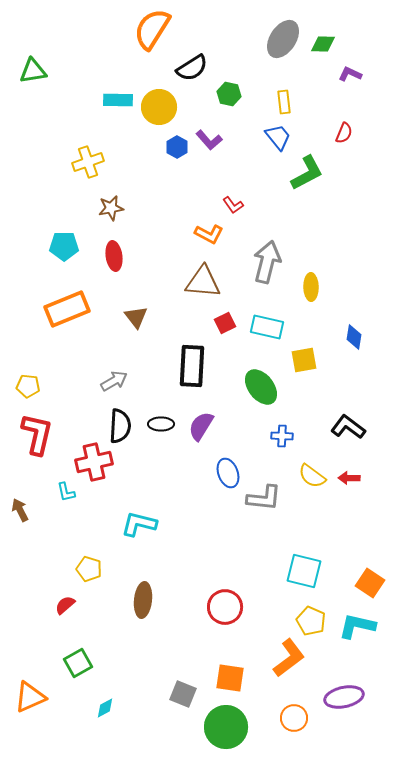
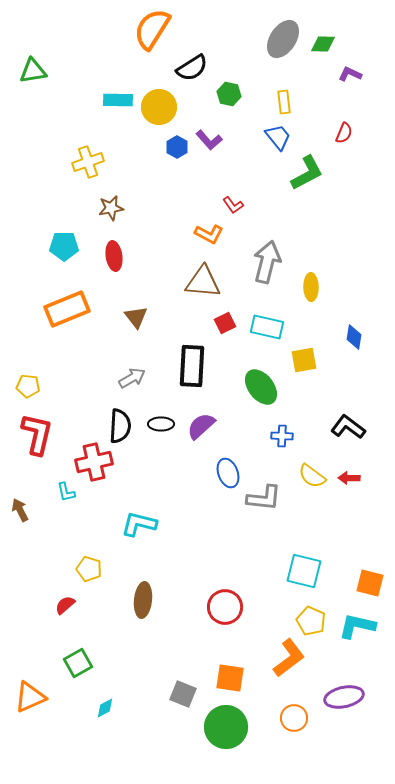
gray arrow at (114, 381): moved 18 px right, 3 px up
purple semicircle at (201, 426): rotated 16 degrees clockwise
orange square at (370, 583): rotated 20 degrees counterclockwise
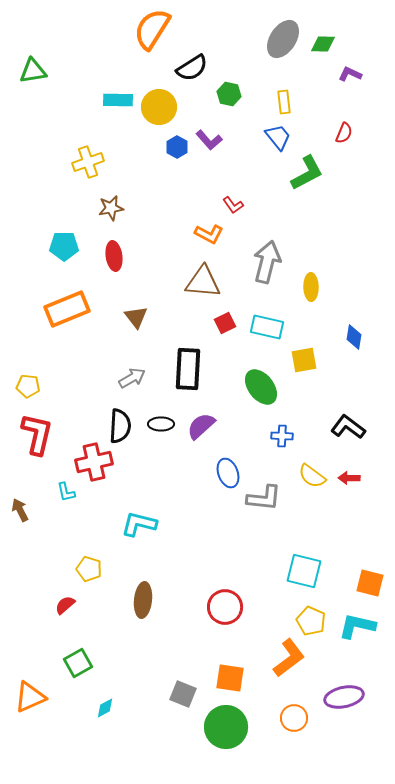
black rectangle at (192, 366): moved 4 px left, 3 px down
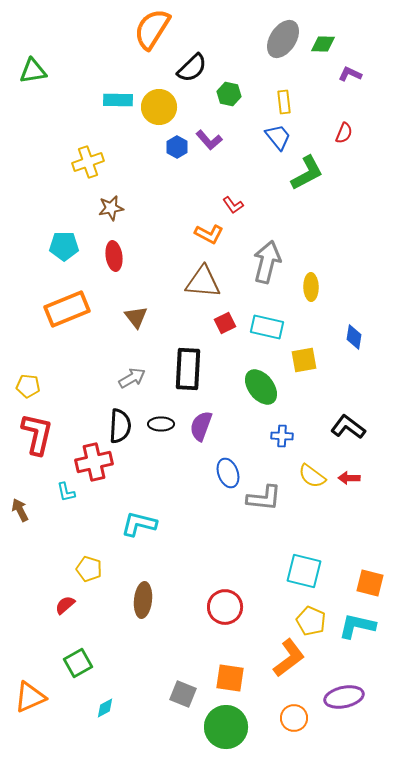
black semicircle at (192, 68): rotated 12 degrees counterclockwise
purple semicircle at (201, 426): rotated 28 degrees counterclockwise
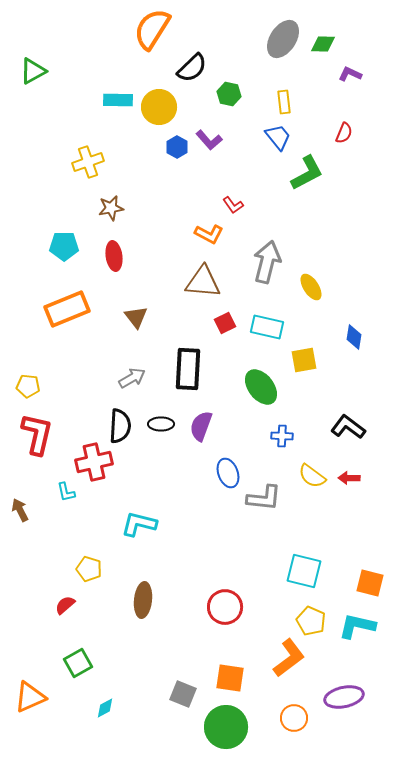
green triangle at (33, 71): rotated 20 degrees counterclockwise
yellow ellipse at (311, 287): rotated 32 degrees counterclockwise
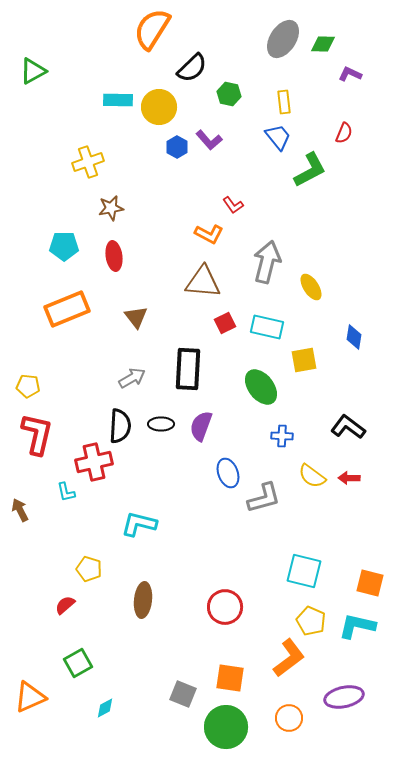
green L-shape at (307, 173): moved 3 px right, 3 px up
gray L-shape at (264, 498): rotated 21 degrees counterclockwise
orange circle at (294, 718): moved 5 px left
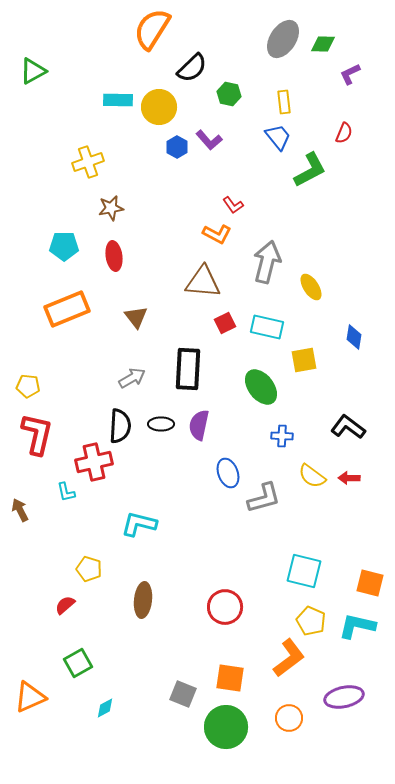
purple L-shape at (350, 74): rotated 50 degrees counterclockwise
orange L-shape at (209, 234): moved 8 px right
purple semicircle at (201, 426): moved 2 px left, 1 px up; rotated 8 degrees counterclockwise
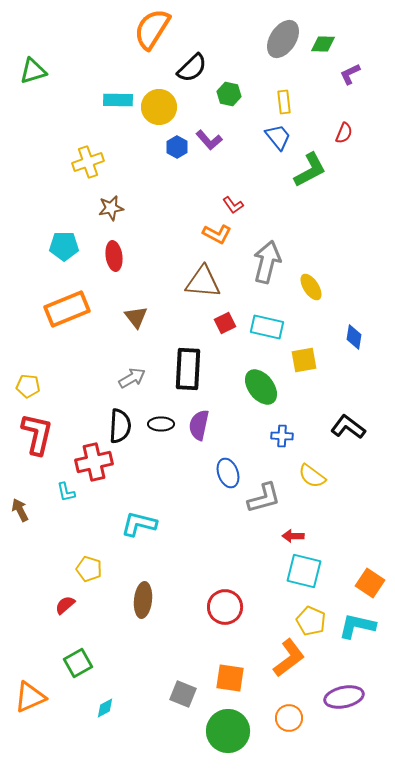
green triangle at (33, 71): rotated 12 degrees clockwise
red arrow at (349, 478): moved 56 px left, 58 px down
orange square at (370, 583): rotated 20 degrees clockwise
green circle at (226, 727): moved 2 px right, 4 px down
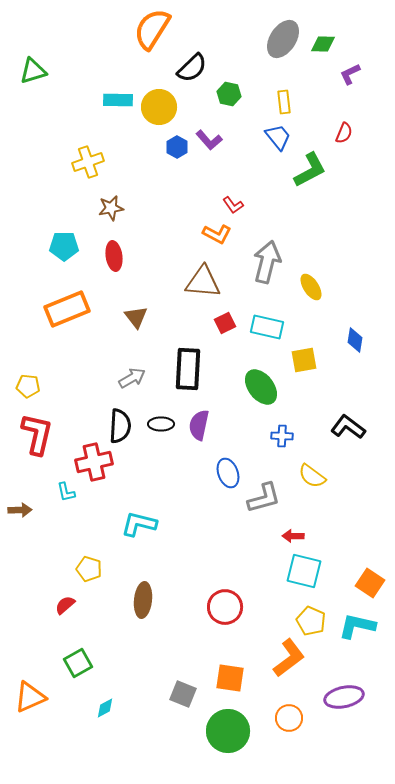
blue diamond at (354, 337): moved 1 px right, 3 px down
brown arrow at (20, 510): rotated 115 degrees clockwise
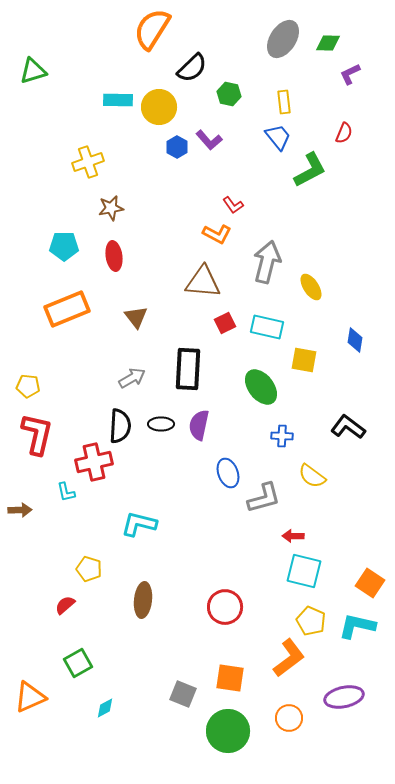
green diamond at (323, 44): moved 5 px right, 1 px up
yellow square at (304, 360): rotated 20 degrees clockwise
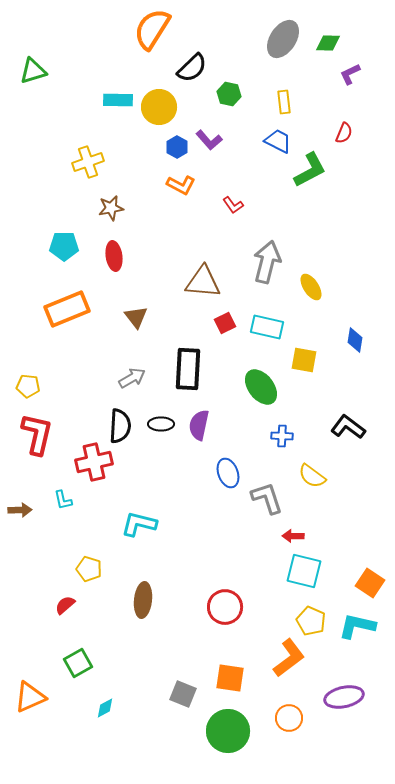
blue trapezoid at (278, 137): moved 4 px down; rotated 24 degrees counterclockwise
orange L-shape at (217, 234): moved 36 px left, 49 px up
cyan L-shape at (66, 492): moved 3 px left, 8 px down
gray L-shape at (264, 498): moved 3 px right; rotated 93 degrees counterclockwise
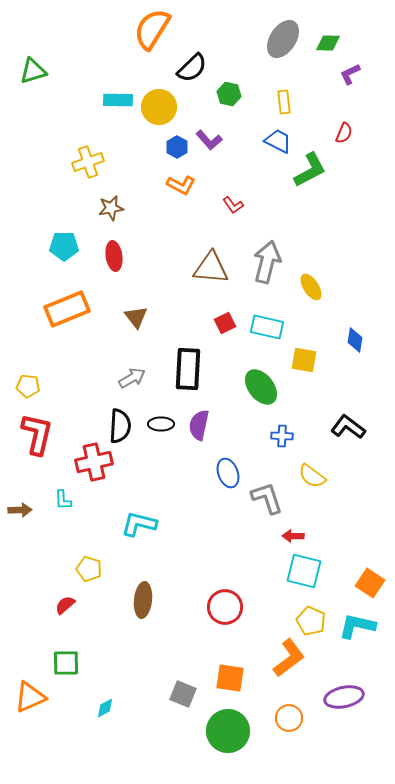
brown triangle at (203, 282): moved 8 px right, 14 px up
cyan L-shape at (63, 500): rotated 10 degrees clockwise
green square at (78, 663): moved 12 px left; rotated 28 degrees clockwise
